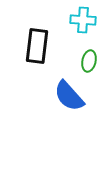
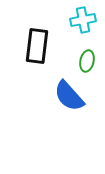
cyan cross: rotated 15 degrees counterclockwise
green ellipse: moved 2 px left
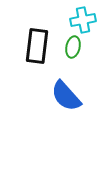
green ellipse: moved 14 px left, 14 px up
blue semicircle: moved 3 px left
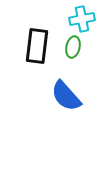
cyan cross: moved 1 px left, 1 px up
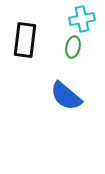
black rectangle: moved 12 px left, 6 px up
blue semicircle: rotated 8 degrees counterclockwise
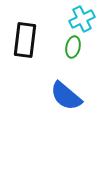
cyan cross: rotated 15 degrees counterclockwise
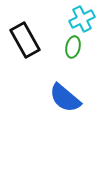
black rectangle: rotated 36 degrees counterclockwise
blue semicircle: moved 1 px left, 2 px down
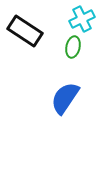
black rectangle: moved 9 px up; rotated 28 degrees counterclockwise
blue semicircle: rotated 84 degrees clockwise
